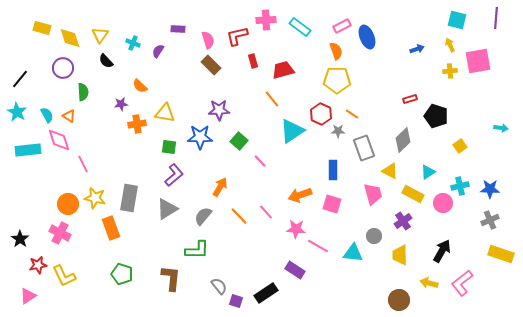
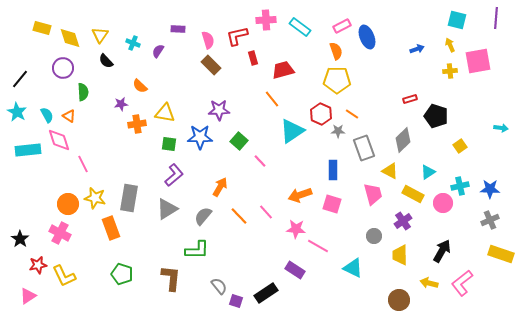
red rectangle at (253, 61): moved 3 px up
green square at (169, 147): moved 3 px up
cyan triangle at (353, 253): moved 15 px down; rotated 20 degrees clockwise
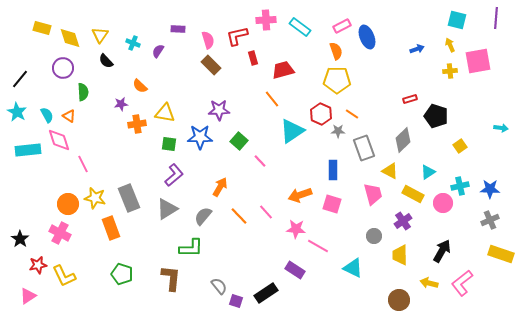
gray rectangle at (129, 198): rotated 32 degrees counterclockwise
green L-shape at (197, 250): moved 6 px left, 2 px up
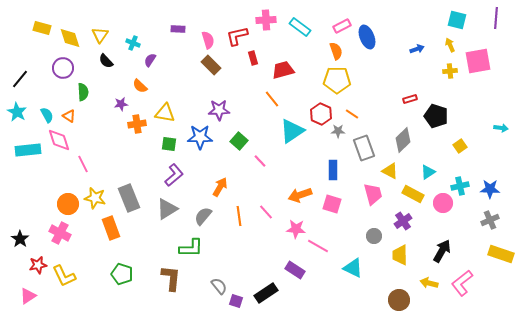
purple semicircle at (158, 51): moved 8 px left, 9 px down
orange line at (239, 216): rotated 36 degrees clockwise
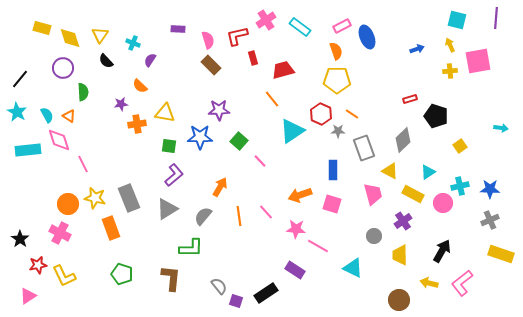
pink cross at (266, 20): rotated 30 degrees counterclockwise
green square at (169, 144): moved 2 px down
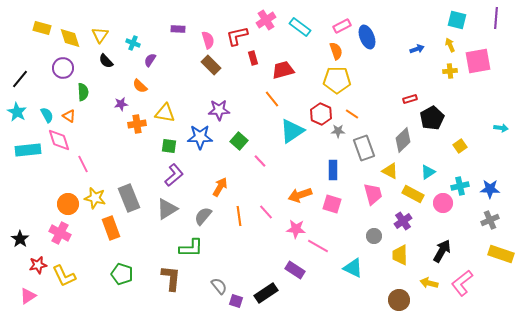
black pentagon at (436, 116): moved 4 px left, 2 px down; rotated 25 degrees clockwise
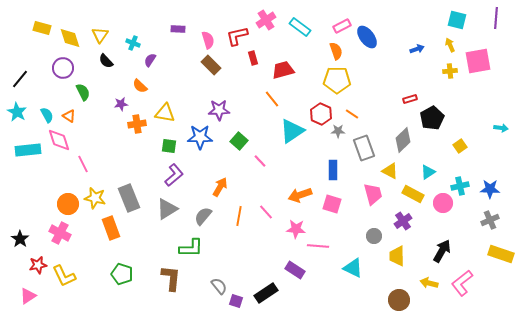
blue ellipse at (367, 37): rotated 15 degrees counterclockwise
green semicircle at (83, 92): rotated 24 degrees counterclockwise
orange line at (239, 216): rotated 18 degrees clockwise
pink line at (318, 246): rotated 25 degrees counterclockwise
yellow trapezoid at (400, 255): moved 3 px left, 1 px down
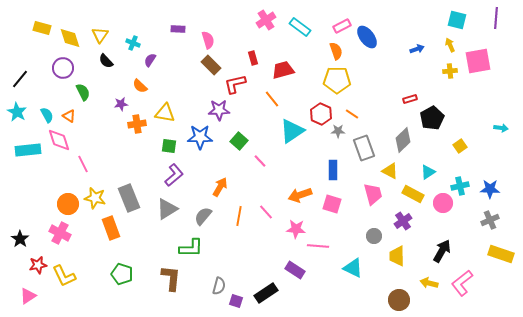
red L-shape at (237, 36): moved 2 px left, 48 px down
gray semicircle at (219, 286): rotated 54 degrees clockwise
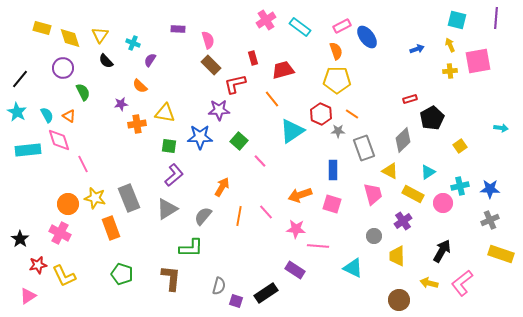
orange arrow at (220, 187): moved 2 px right
